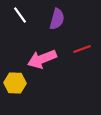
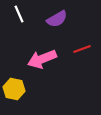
white line: moved 1 px left, 1 px up; rotated 12 degrees clockwise
purple semicircle: rotated 45 degrees clockwise
yellow hexagon: moved 1 px left, 6 px down; rotated 10 degrees clockwise
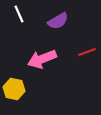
purple semicircle: moved 1 px right, 2 px down
red line: moved 5 px right, 3 px down
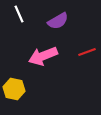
pink arrow: moved 1 px right, 3 px up
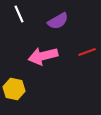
pink arrow: rotated 8 degrees clockwise
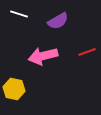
white line: rotated 48 degrees counterclockwise
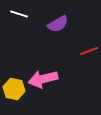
purple semicircle: moved 3 px down
red line: moved 2 px right, 1 px up
pink arrow: moved 23 px down
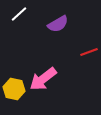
white line: rotated 60 degrees counterclockwise
red line: moved 1 px down
pink arrow: rotated 24 degrees counterclockwise
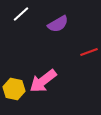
white line: moved 2 px right
pink arrow: moved 2 px down
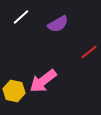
white line: moved 3 px down
red line: rotated 18 degrees counterclockwise
yellow hexagon: moved 2 px down
